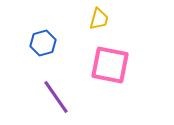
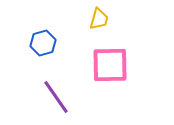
pink square: rotated 12 degrees counterclockwise
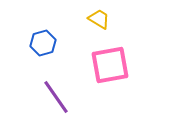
yellow trapezoid: rotated 75 degrees counterclockwise
pink square: rotated 9 degrees counterclockwise
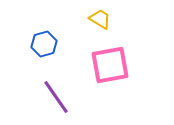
yellow trapezoid: moved 1 px right
blue hexagon: moved 1 px right, 1 px down
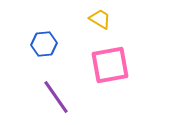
blue hexagon: rotated 10 degrees clockwise
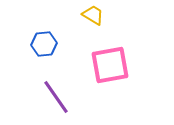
yellow trapezoid: moved 7 px left, 4 px up
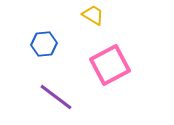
pink square: rotated 18 degrees counterclockwise
purple line: rotated 18 degrees counterclockwise
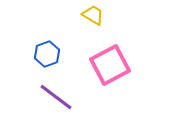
blue hexagon: moved 3 px right, 10 px down; rotated 15 degrees counterclockwise
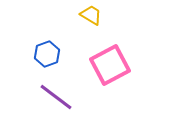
yellow trapezoid: moved 2 px left
